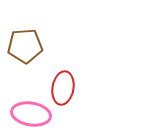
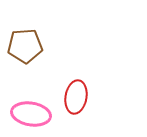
red ellipse: moved 13 px right, 9 px down
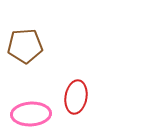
pink ellipse: rotated 12 degrees counterclockwise
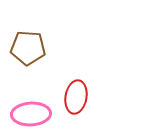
brown pentagon: moved 3 px right, 2 px down; rotated 8 degrees clockwise
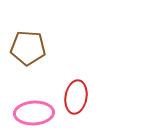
pink ellipse: moved 3 px right, 1 px up
